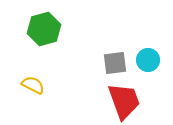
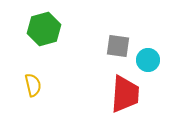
gray square: moved 3 px right, 17 px up; rotated 15 degrees clockwise
yellow semicircle: rotated 50 degrees clockwise
red trapezoid: moved 1 px right, 7 px up; rotated 24 degrees clockwise
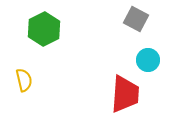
green hexagon: rotated 12 degrees counterclockwise
gray square: moved 18 px right, 27 px up; rotated 20 degrees clockwise
yellow semicircle: moved 9 px left, 5 px up
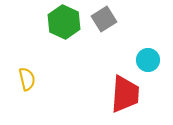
gray square: moved 32 px left; rotated 30 degrees clockwise
green hexagon: moved 20 px right, 7 px up; rotated 8 degrees counterclockwise
yellow semicircle: moved 3 px right, 1 px up
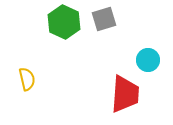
gray square: rotated 15 degrees clockwise
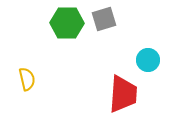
green hexagon: moved 3 px right, 1 px down; rotated 24 degrees counterclockwise
red trapezoid: moved 2 px left
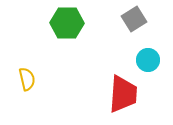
gray square: moved 30 px right; rotated 15 degrees counterclockwise
